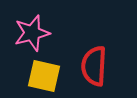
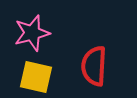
yellow square: moved 8 px left, 1 px down
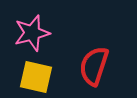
red semicircle: rotated 15 degrees clockwise
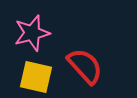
red semicircle: moved 9 px left; rotated 120 degrees clockwise
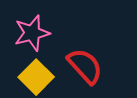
yellow square: rotated 32 degrees clockwise
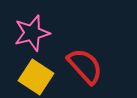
yellow square: rotated 12 degrees counterclockwise
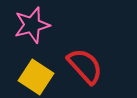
pink star: moved 8 px up
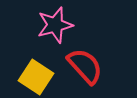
pink star: moved 23 px right
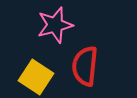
red semicircle: rotated 132 degrees counterclockwise
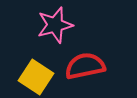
red semicircle: rotated 72 degrees clockwise
